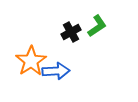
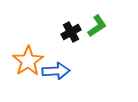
orange star: moved 3 px left
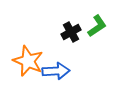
orange star: rotated 16 degrees counterclockwise
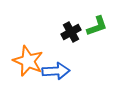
green L-shape: rotated 15 degrees clockwise
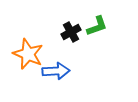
orange star: moved 7 px up
